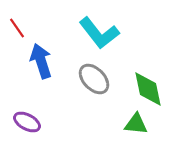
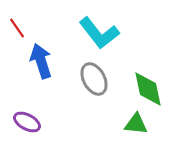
gray ellipse: rotated 16 degrees clockwise
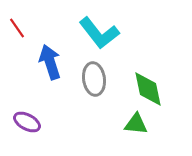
blue arrow: moved 9 px right, 1 px down
gray ellipse: rotated 20 degrees clockwise
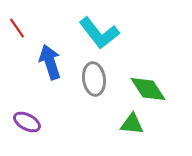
green diamond: rotated 21 degrees counterclockwise
green triangle: moved 4 px left
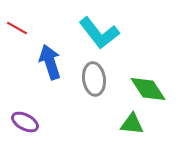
red line: rotated 25 degrees counterclockwise
purple ellipse: moved 2 px left
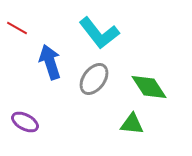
gray ellipse: rotated 44 degrees clockwise
green diamond: moved 1 px right, 2 px up
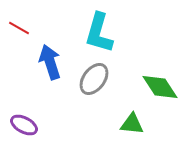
red line: moved 2 px right
cyan L-shape: rotated 54 degrees clockwise
green diamond: moved 11 px right
purple ellipse: moved 1 px left, 3 px down
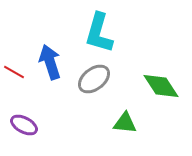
red line: moved 5 px left, 44 px down
gray ellipse: rotated 16 degrees clockwise
green diamond: moved 1 px right, 1 px up
green triangle: moved 7 px left, 1 px up
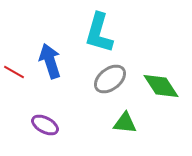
blue arrow: moved 1 px up
gray ellipse: moved 16 px right
purple ellipse: moved 21 px right
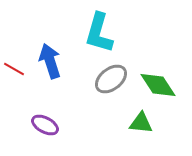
red line: moved 3 px up
gray ellipse: moved 1 px right
green diamond: moved 3 px left, 1 px up
green triangle: moved 16 px right
